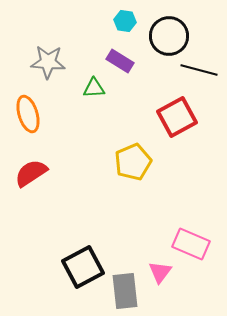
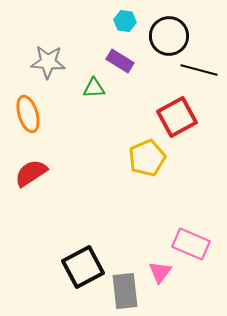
yellow pentagon: moved 14 px right, 4 px up
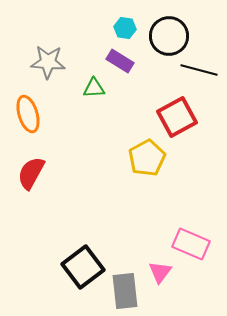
cyan hexagon: moved 7 px down
yellow pentagon: rotated 6 degrees counterclockwise
red semicircle: rotated 28 degrees counterclockwise
black square: rotated 9 degrees counterclockwise
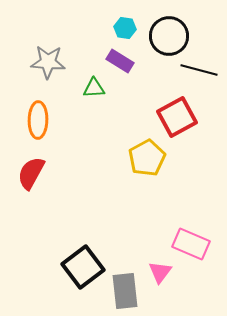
orange ellipse: moved 10 px right, 6 px down; rotated 18 degrees clockwise
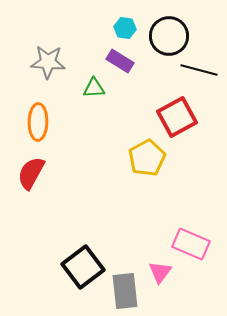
orange ellipse: moved 2 px down
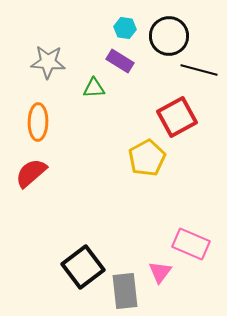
red semicircle: rotated 20 degrees clockwise
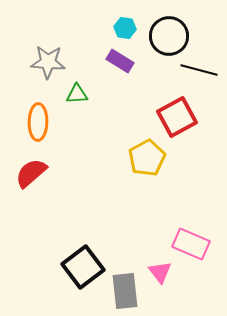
green triangle: moved 17 px left, 6 px down
pink triangle: rotated 15 degrees counterclockwise
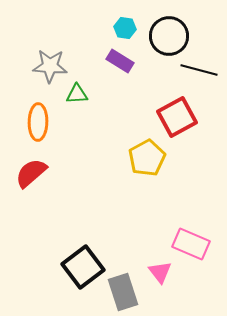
gray star: moved 2 px right, 4 px down
gray rectangle: moved 2 px left, 1 px down; rotated 12 degrees counterclockwise
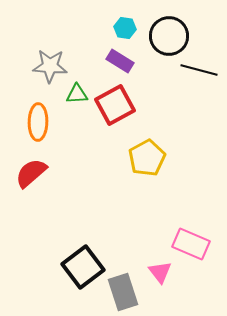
red square: moved 62 px left, 12 px up
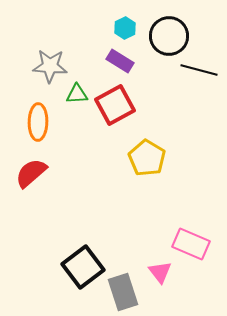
cyan hexagon: rotated 25 degrees clockwise
yellow pentagon: rotated 12 degrees counterclockwise
